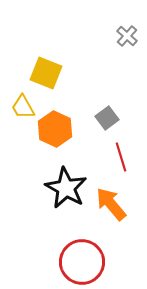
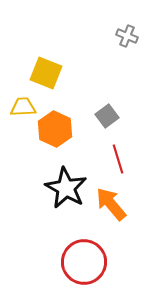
gray cross: rotated 20 degrees counterclockwise
yellow trapezoid: rotated 116 degrees clockwise
gray square: moved 2 px up
red line: moved 3 px left, 2 px down
red circle: moved 2 px right
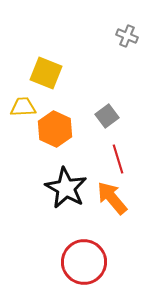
orange arrow: moved 1 px right, 6 px up
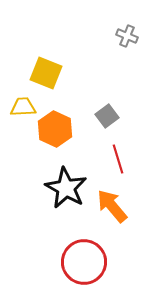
orange arrow: moved 8 px down
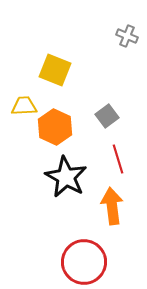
yellow square: moved 9 px right, 3 px up
yellow trapezoid: moved 1 px right, 1 px up
orange hexagon: moved 2 px up
black star: moved 11 px up
orange arrow: rotated 33 degrees clockwise
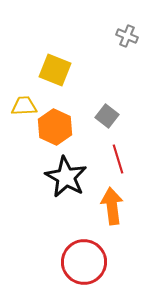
gray square: rotated 15 degrees counterclockwise
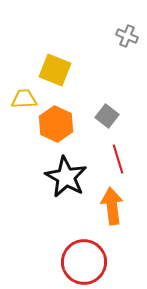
yellow trapezoid: moved 7 px up
orange hexagon: moved 1 px right, 3 px up
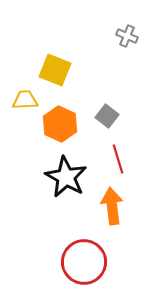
yellow trapezoid: moved 1 px right, 1 px down
orange hexagon: moved 4 px right
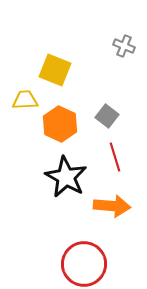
gray cross: moved 3 px left, 10 px down
red line: moved 3 px left, 2 px up
orange arrow: rotated 102 degrees clockwise
red circle: moved 2 px down
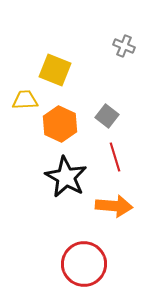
orange arrow: moved 2 px right
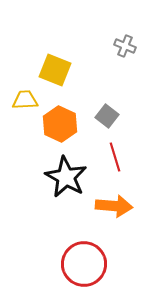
gray cross: moved 1 px right
